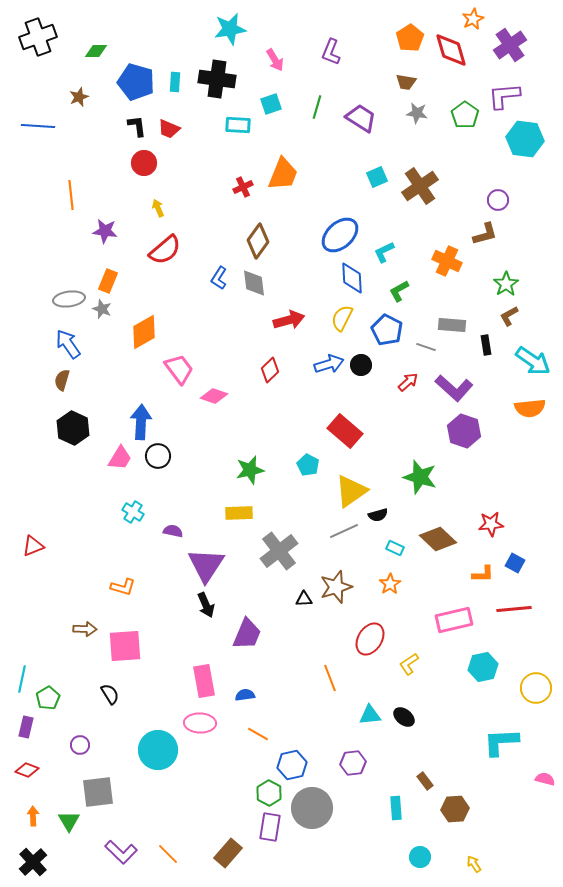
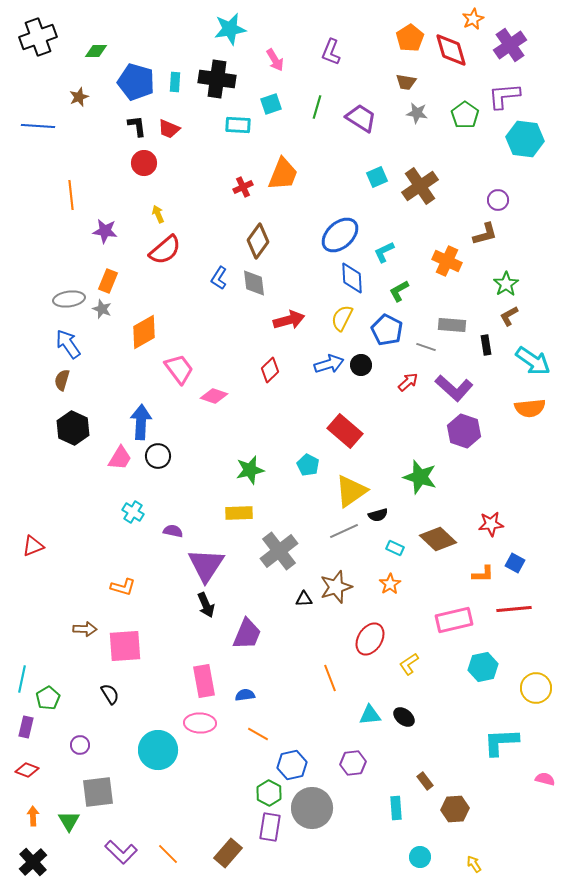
yellow arrow at (158, 208): moved 6 px down
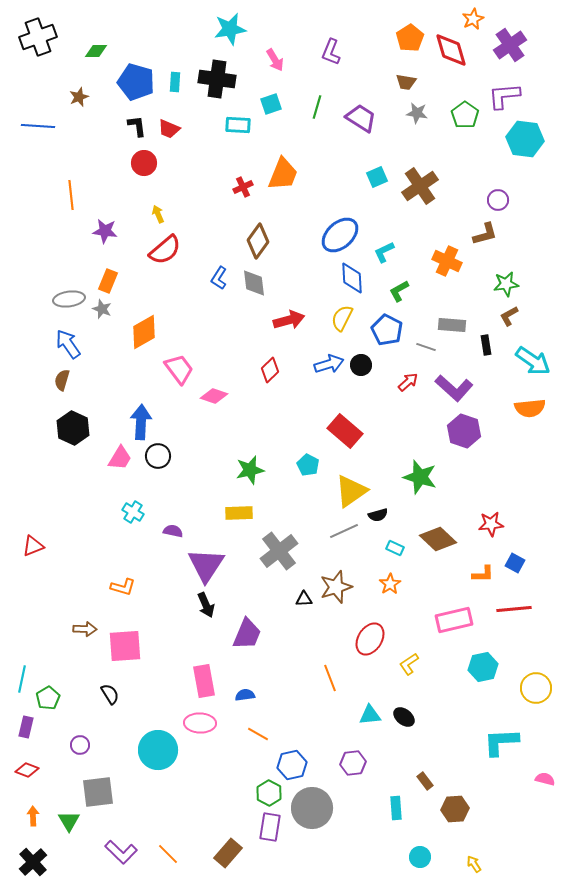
green star at (506, 284): rotated 25 degrees clockwise
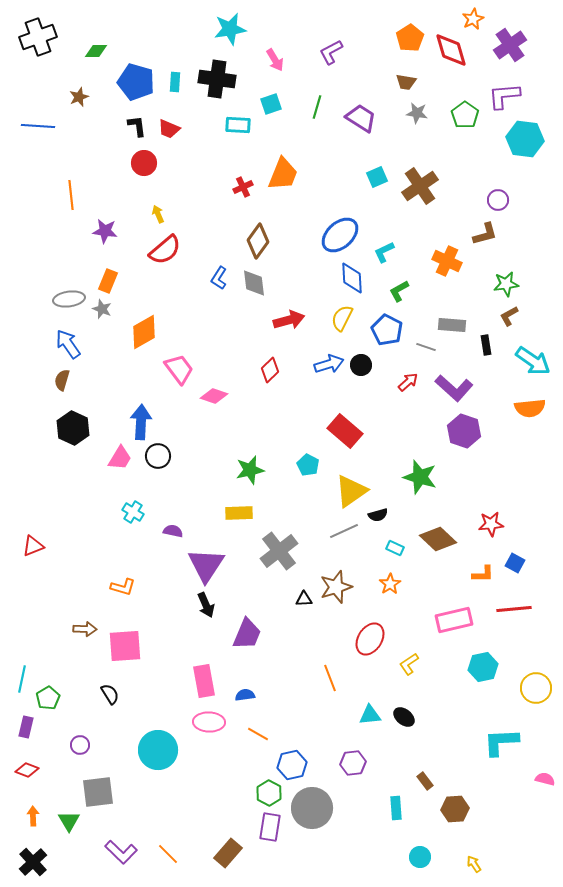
purple L-shape at (331, 52): rotated 40 degrees clockwise
pink ellipse at (200, 723): moved 9 px right, 1 px up
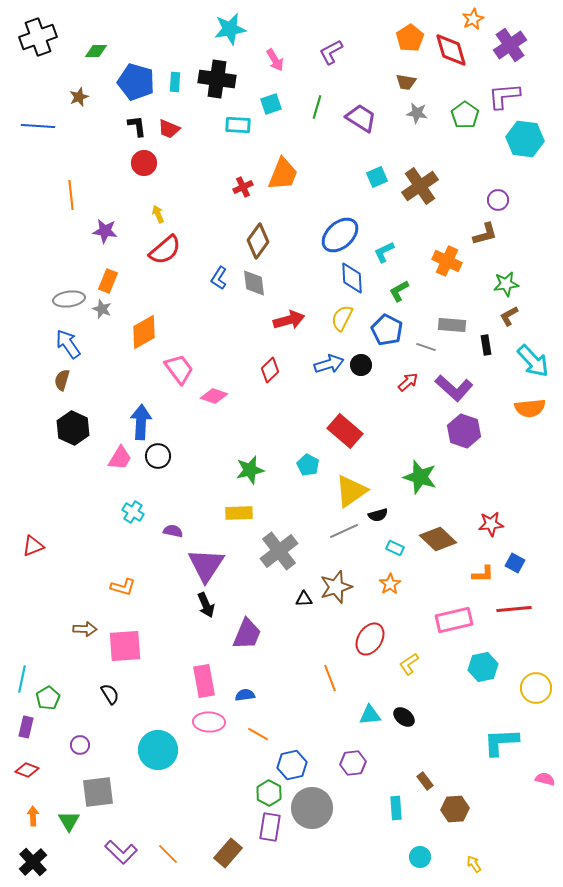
cyan arrow at (533, 361): rotated 12 degrees clockwise
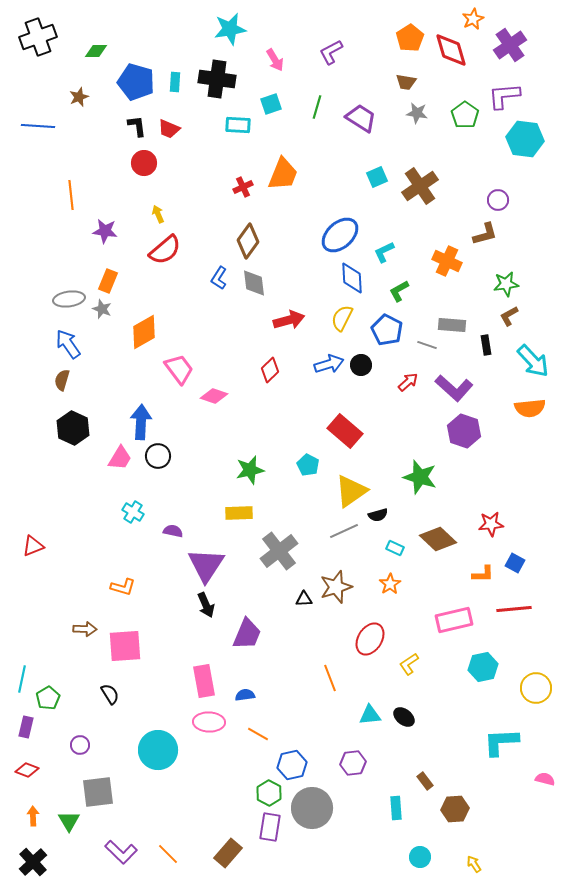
brown diamond at (258, 241): moved 10 px left
gray line at (426, 347): moved 1 px right, 2 px up
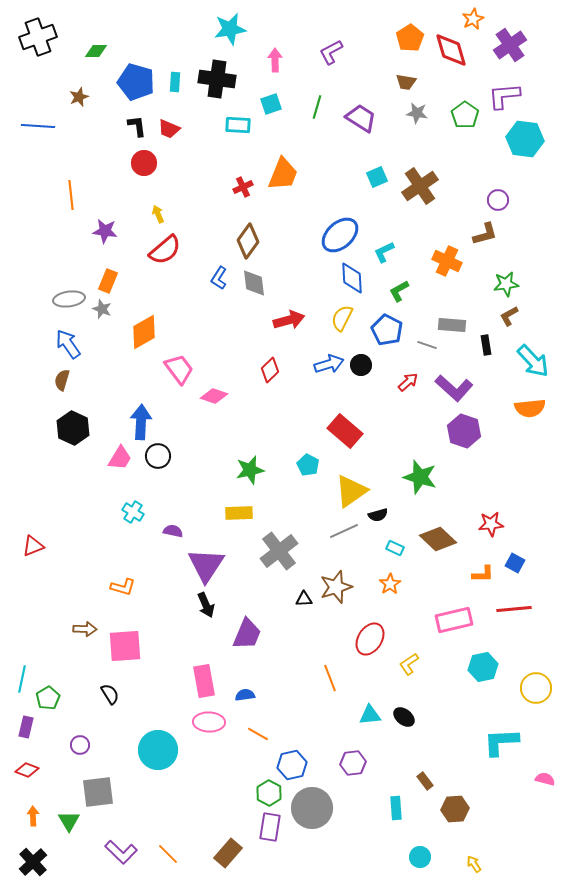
pink arrow at (275, 60): rotated 150 degrees counterclockwise
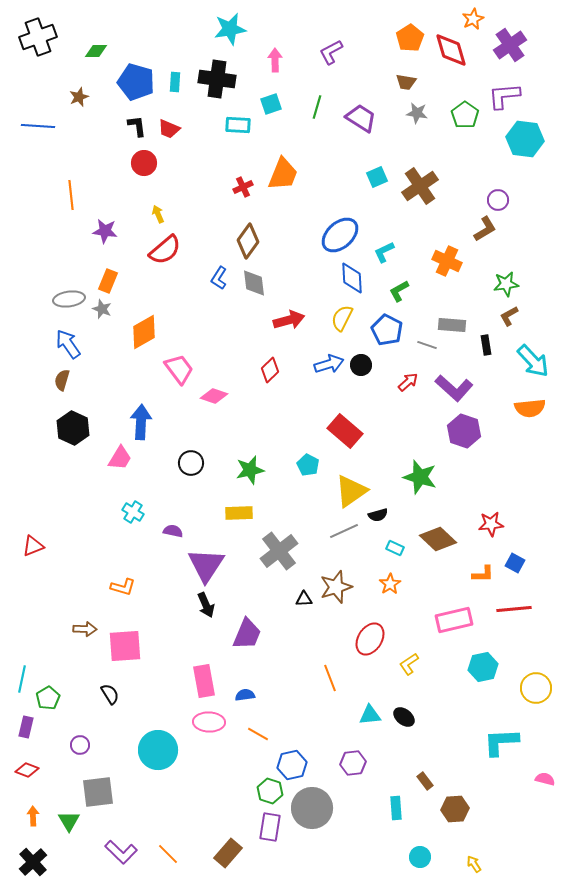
brown L-shape at (485, 234): moved 5 px up; rotated 16 degrees counterclockwise
black circle at (158, 456): moved 33 px right, 7 px down
green hexagon at (269, 793): moved 1 px right, 2 px up; rotated 10 degrees counterclockwise
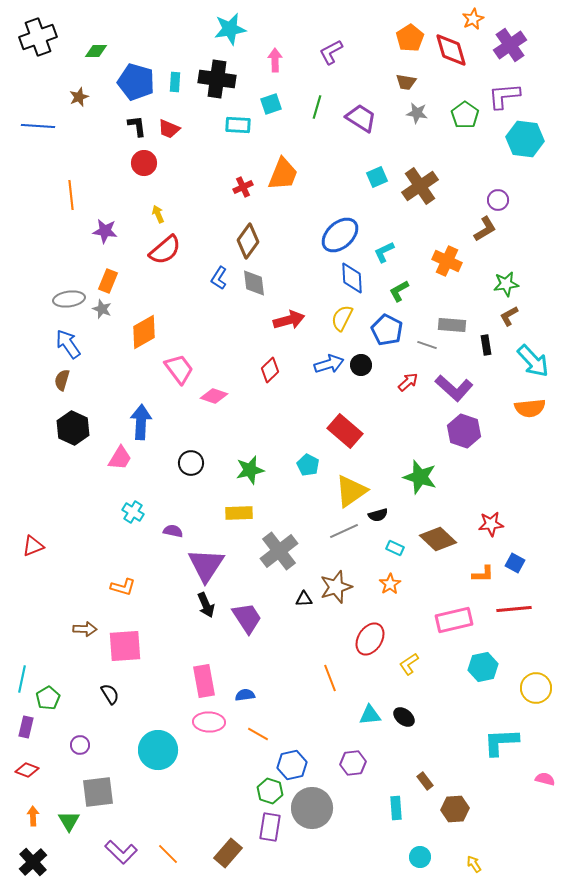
purple trapezoid at (247, 634): moved 16 px up; rotated 56 degrees counterclockwise
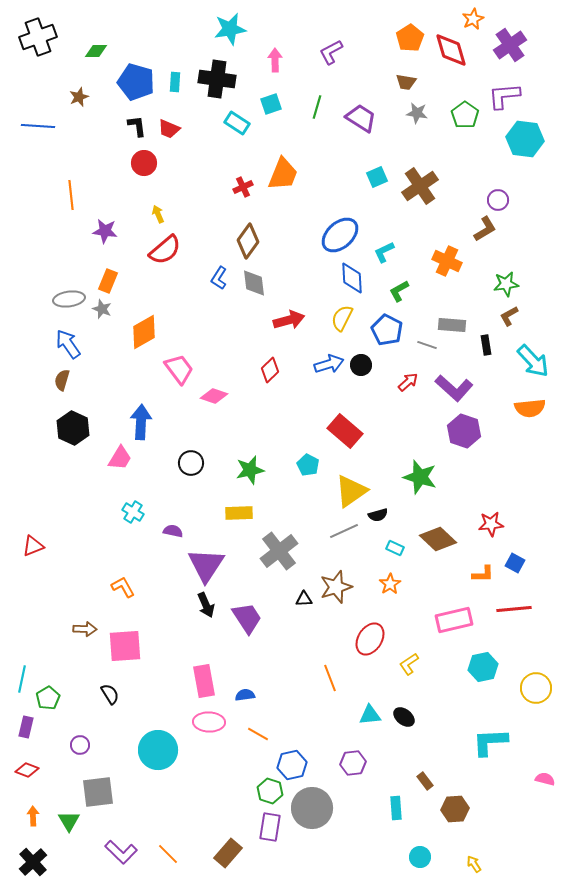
cyan rectangle at (238, 125): moved 1 px left, 2 px up; rotated 30 degrees clockwise
orange L-shape at (123, 587): rotated 135 degrees counterclockwise
cyan L-shape at (501, 742): moved 11 px left
